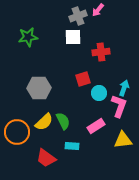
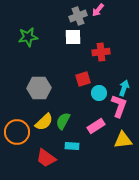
green semicircle: rotated 126 degrees counterclockwise
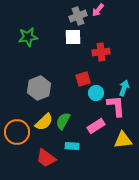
gray hexagon: rotated 20 degrees counterclockwise
cyan circle: moved 3 px left
pink L-shape: moved 3 px left; rotated 25 degrees counterclockwise
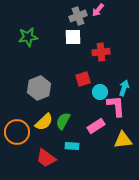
cyan circle: moved 4 px right, 1 px up
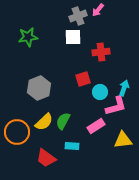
pink L-shape: rotated 80 degrees clockwise
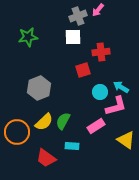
red square: moved 9 px up
cyan arrow: moved 3 px left, 1 px up; rotated 77 degrees counterclockwise
yellow triangle: moved 3 px right; rotated 42 degrees clockwise
